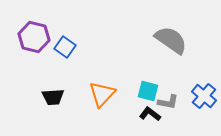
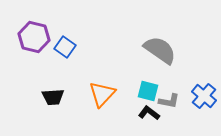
gray semicircle: moved 11 px left, 10 px down
gray L-shape: moved 1 px right, 1 px up
black L-shape: moved 1 px left, 1 px up
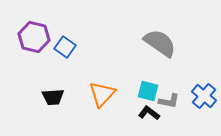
gray semicircle: moved 7 px up
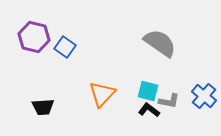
black trapezoid: moved 10 px left, 10 px down
black L-shape: moved 3 px up
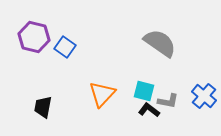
cyan square: moved 4 px left
gray L-shape: moved 1 px left
black trapezoid: rotated 105 degrees clockwise
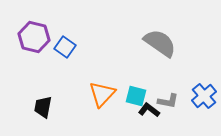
cyan square: moved 8 px left, 5 px down
blue cross: rotated 10 degrees clockwise
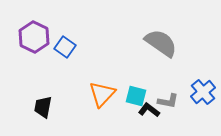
purple hexagon: rotated 12 degrees clockwise
gray semicircle: moved 1 px right
blue cross: moved 1 px left, 4 px up
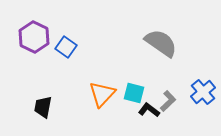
blue square: moved 1 px right
cyan square: moved 2 px left, 3 px up
gray L-shape: rotated 55 degrees counterclockwise
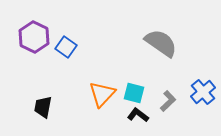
black L-shape: moved 11 px left, 5 px down
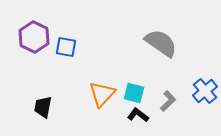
blue square: rotated 25 degrees counterclockwise
blue cross: moved 2 px right, 1 px up
